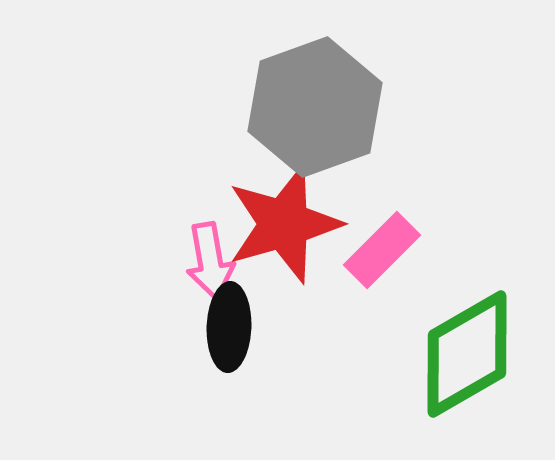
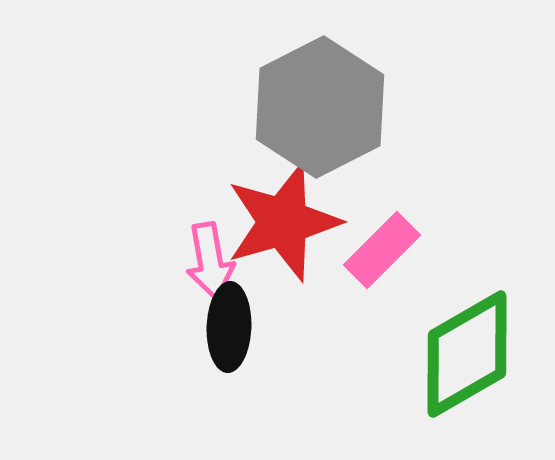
gray hexagon: moved 5 px right; rotated 7 degrees counterclockwise
red star: moved 1 px left, 2 px up
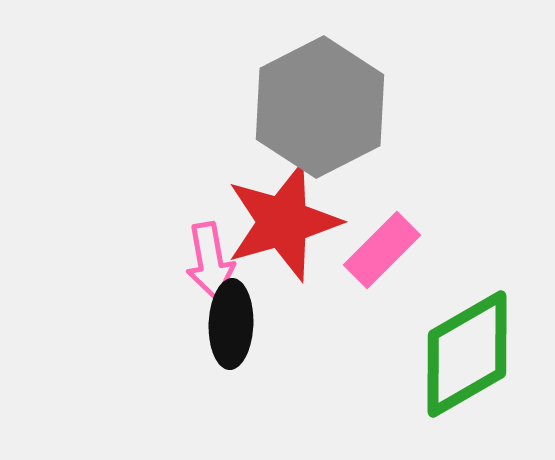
black ellipse: moved 2 px right, 3 px up
